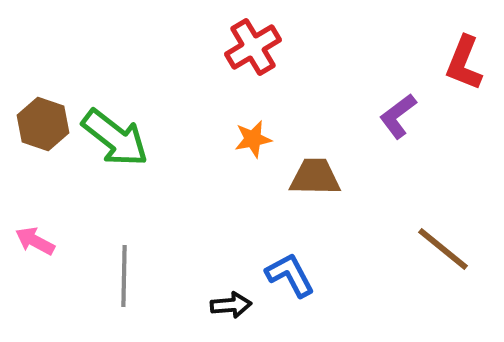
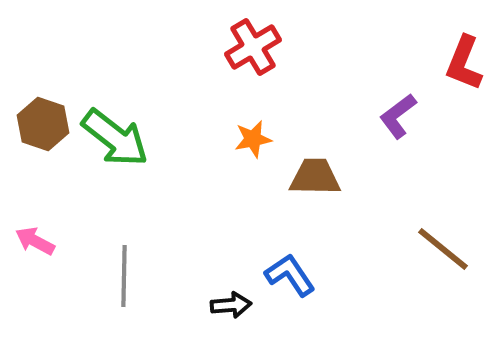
blue L-shape: rotated 6 degrees counterclockwise
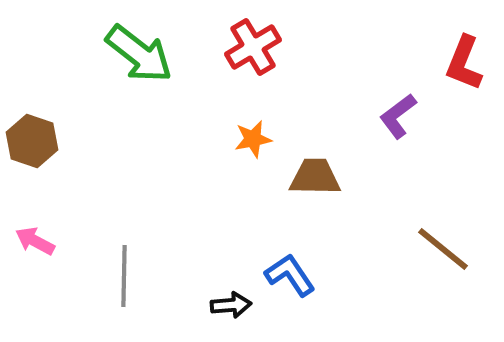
brown hexagon: moved 11 px left, 17 px down
green arrow: moved 24 px right, 84 px up
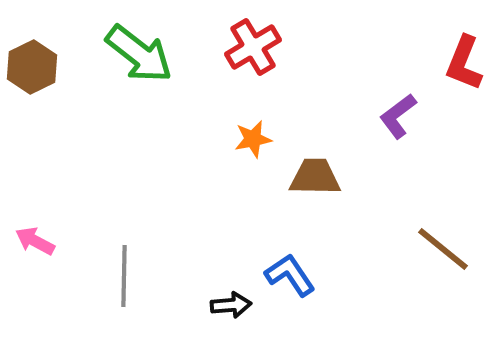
brown hexagon: moved 74 px up; rotated 15 degrees clockwise
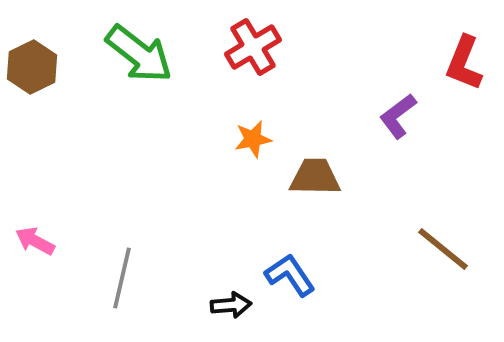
gray line: moved 2 px left, 2 px down; rotated 12 degrees clockwise
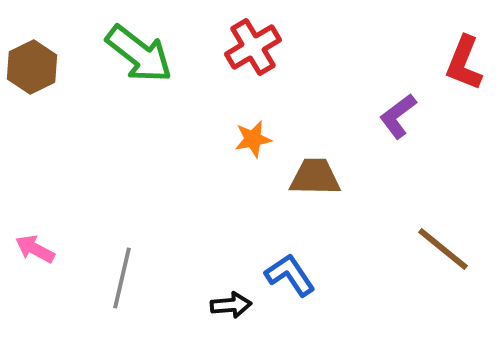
pink arrow: moved 8 px down
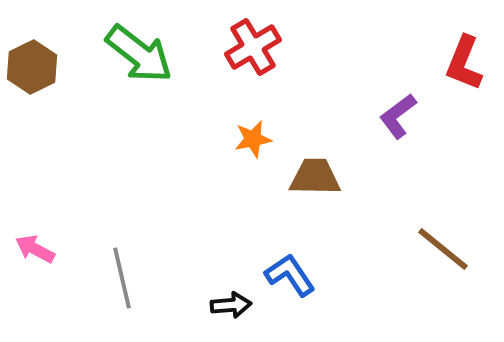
gray line: rotated 26 degrees counterclockwise
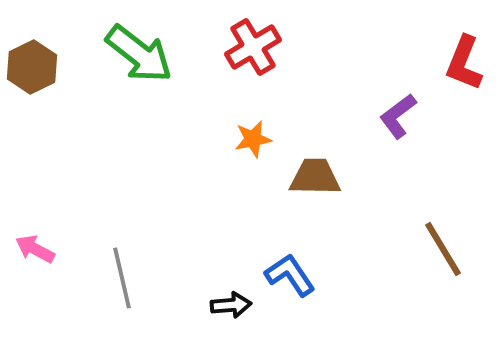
brown line: rotated 20 degrees clockwise
